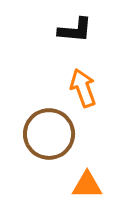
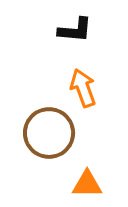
brown circle: moved 1 px up
orange triangle: moved 1 px up
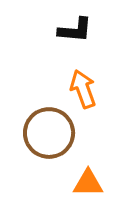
orange arrow: moved 1 px down
orange triangle: moved 1 px right, 1 px up
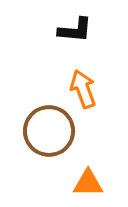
brown circle: moved 2 px up
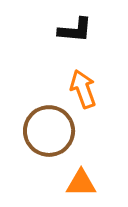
orange triangle: moved 7 px left
